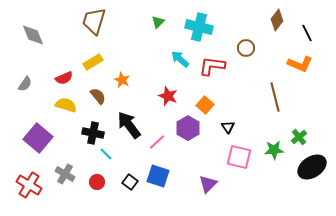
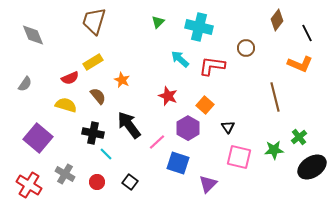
red semicircle: moved 6 px right
blue square: moved 20 px right, 13 px up
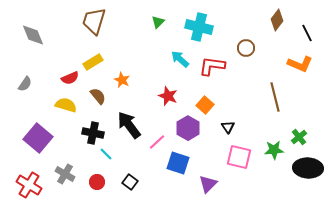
black ellipse: moved 4 px left, 1 px down; rotated 36 degrees clockwise
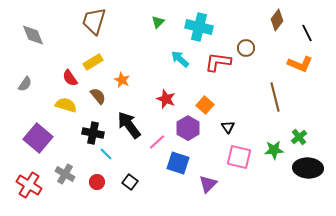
red L-shape: moved 6 px right, 4 px up
red semicircle: rotated 78 degrees clockwise
red star: moved 2 px left, 3 px down
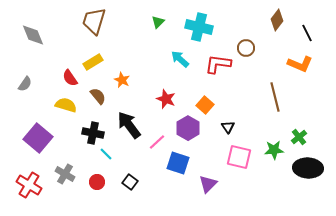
red L-shape: moved 2 px down
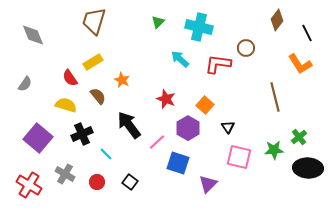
orange L-shape: rotated 35 degrees clockwise
black cross: moved 11 px left, 1 px down; rotated 35 degrees counterclockwise
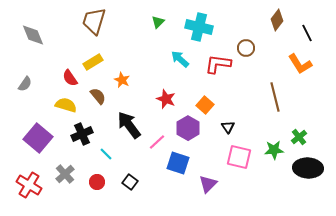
gray cross: rotated 18 degrees clockwise
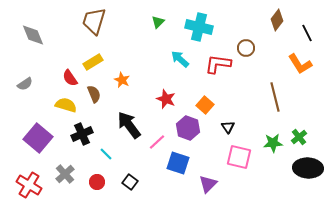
gray semicircle: rotated 21 degrees clockwise
brown semicircle: moved 4 px left, 2 px up; rotated 18 degrees clockwise
purple hexagon: rotated 10 degrees counterclockwise
green star: moved 1 px left, 7 px up
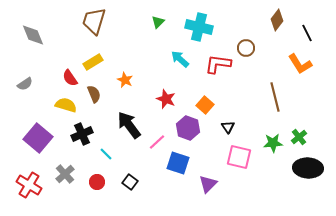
orange star: moved 3 px right
